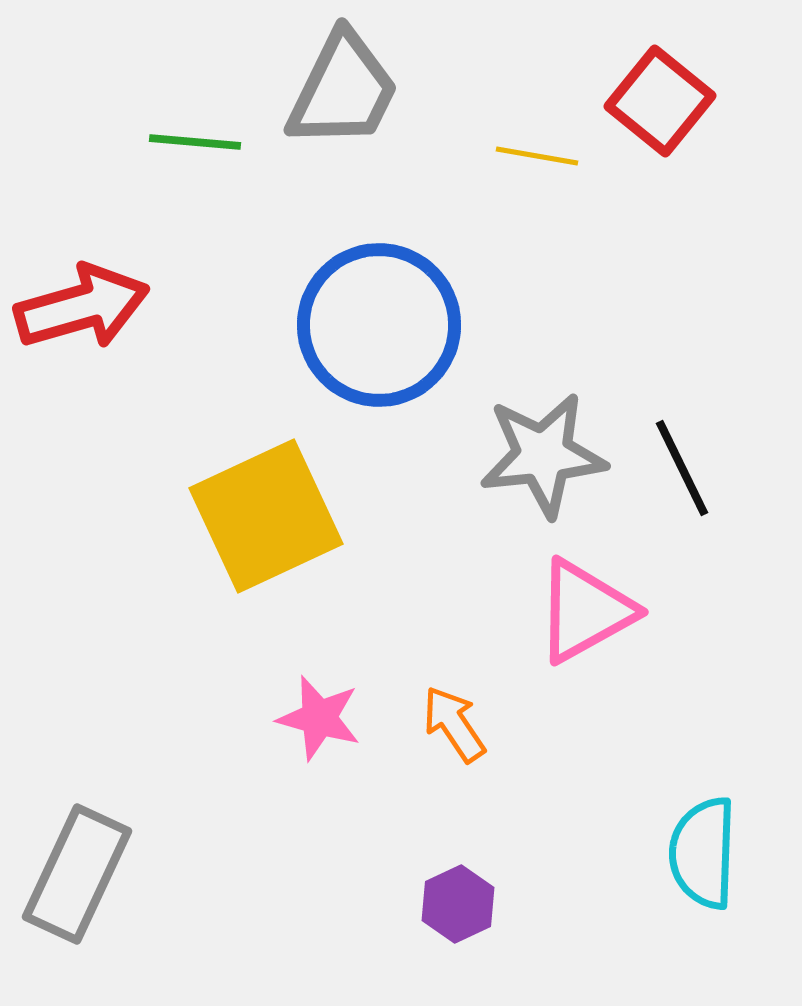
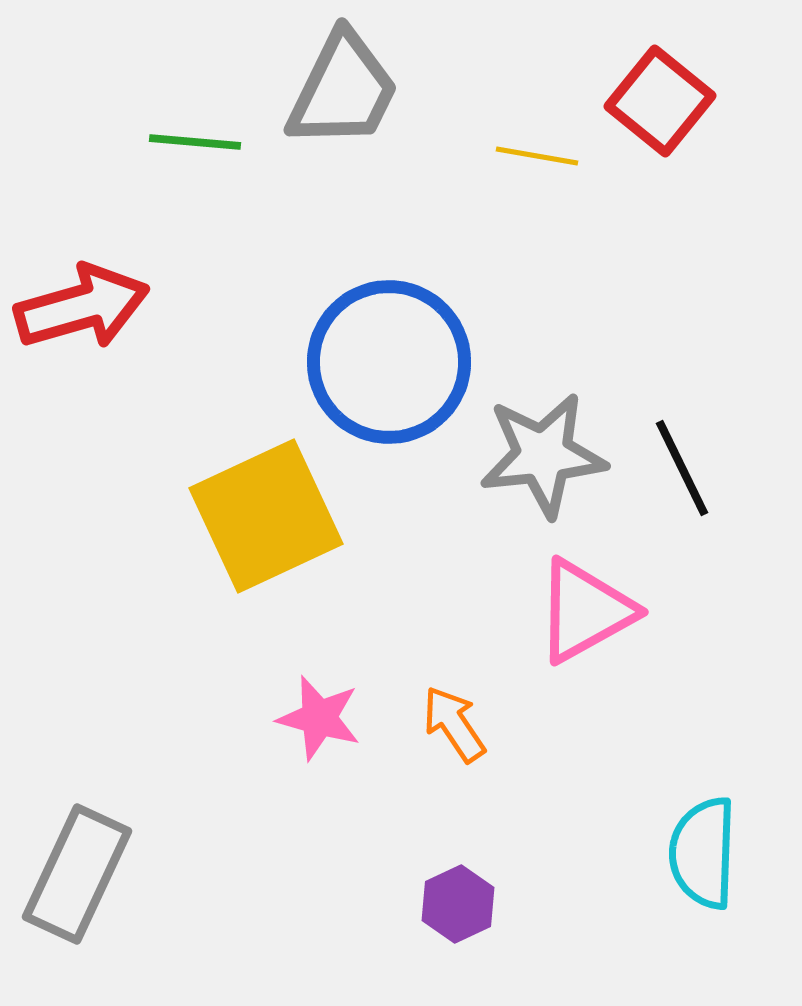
blue circle: moved 10 px right, 37 px down
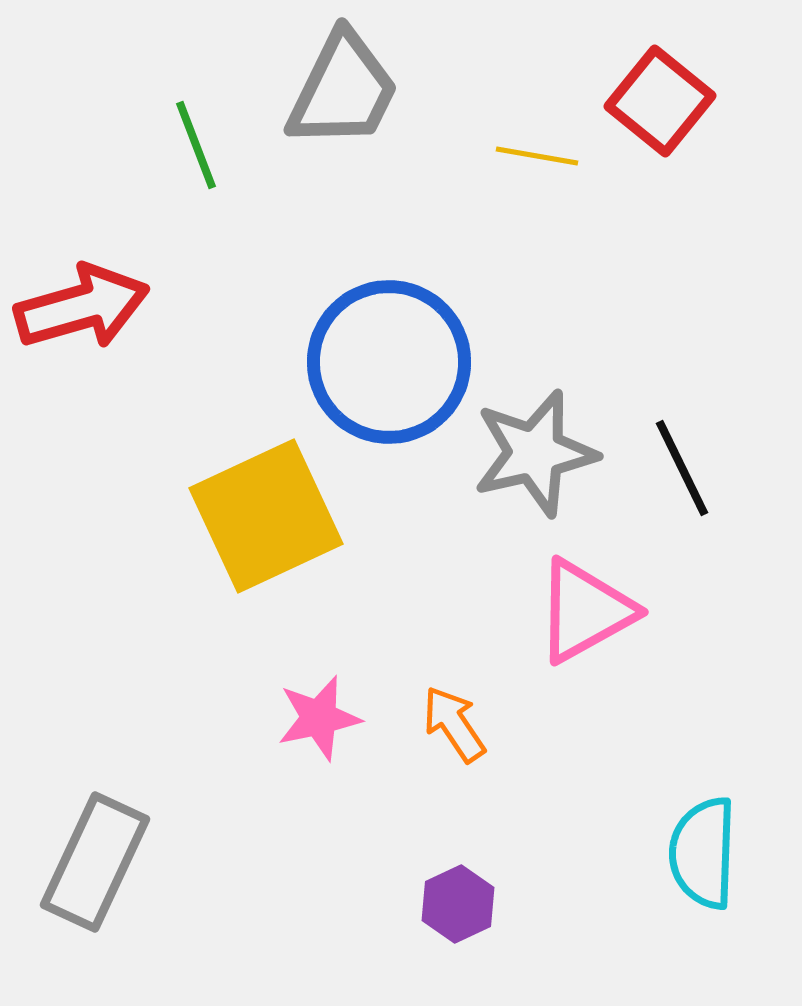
green line: moved 1 px right, 3 px down; rotated 64 degrees clockwise
gray star: moved 8 px left, 2 px up; rotated 7 degrees counterclockwise
pink star: rotated 28 degrees counterclockwise
gray rectangle: moved 18 px right, 12 px up
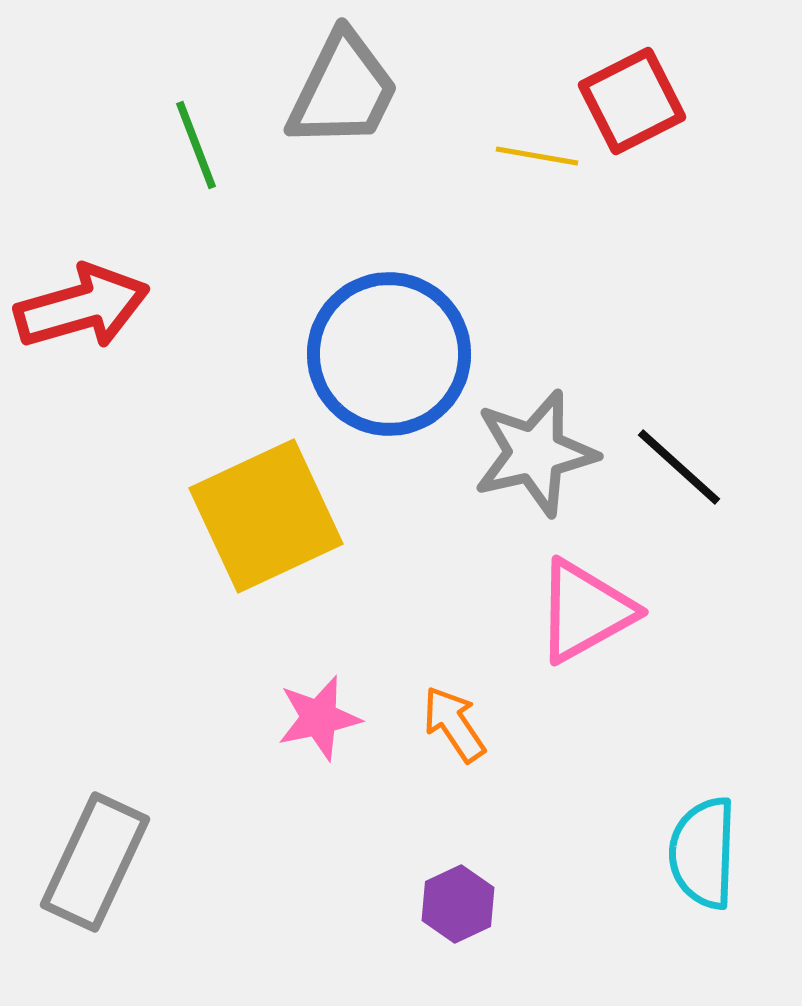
red square: moved 28 px left; rotated 24 degrees clockwise
blue circle: moved 8 px up
black line: moved 3 px left, 1 px up; rotated 22 degrees counterclockwise
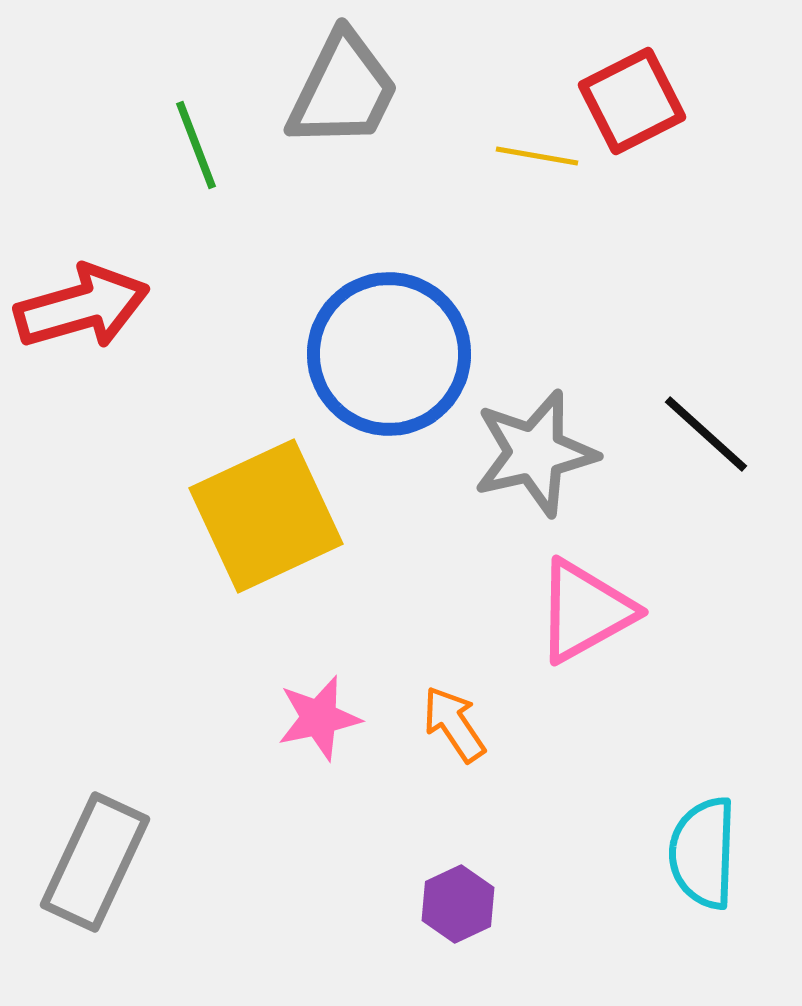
black line: moved 27 px right, 33 px up
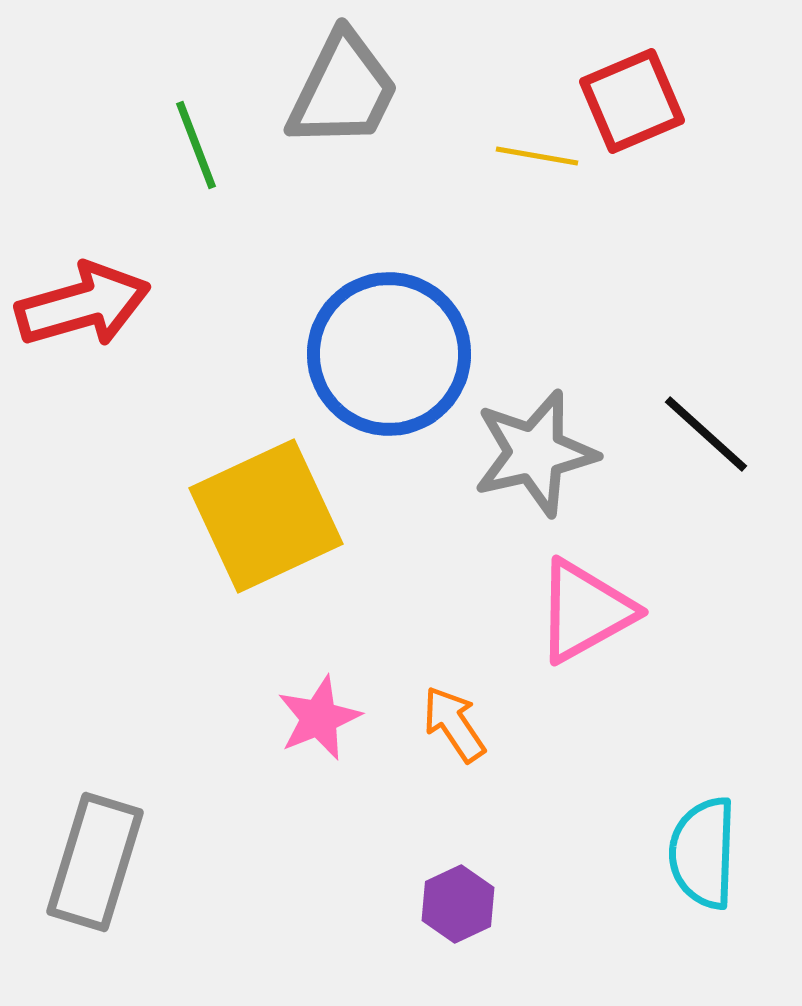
red square: rotated 4 degrees clockwise
red arrow: moved 1 px right, 2 px up
pink star: rotated 10 degrees counterclockwise
gray rectangle: rotated 8 degrees counterclockwise
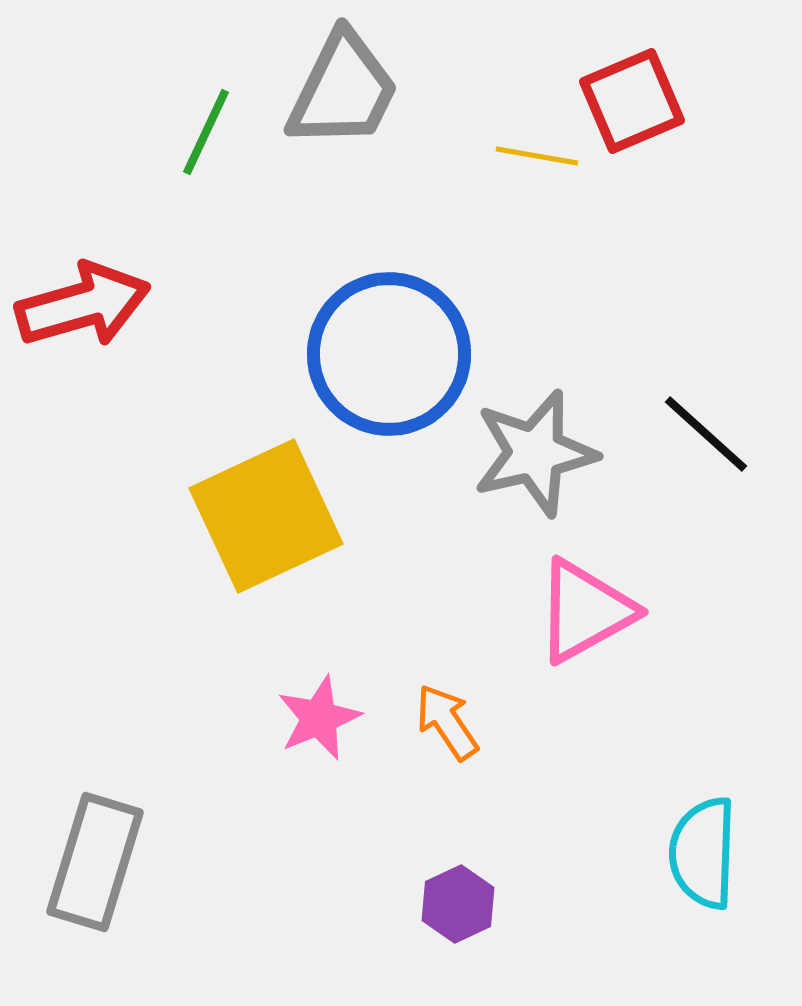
green line: moved 10 px right, 13 px up; rotated 46 degrees clockwise
orange arrow: moved 7 px left, 2 px up
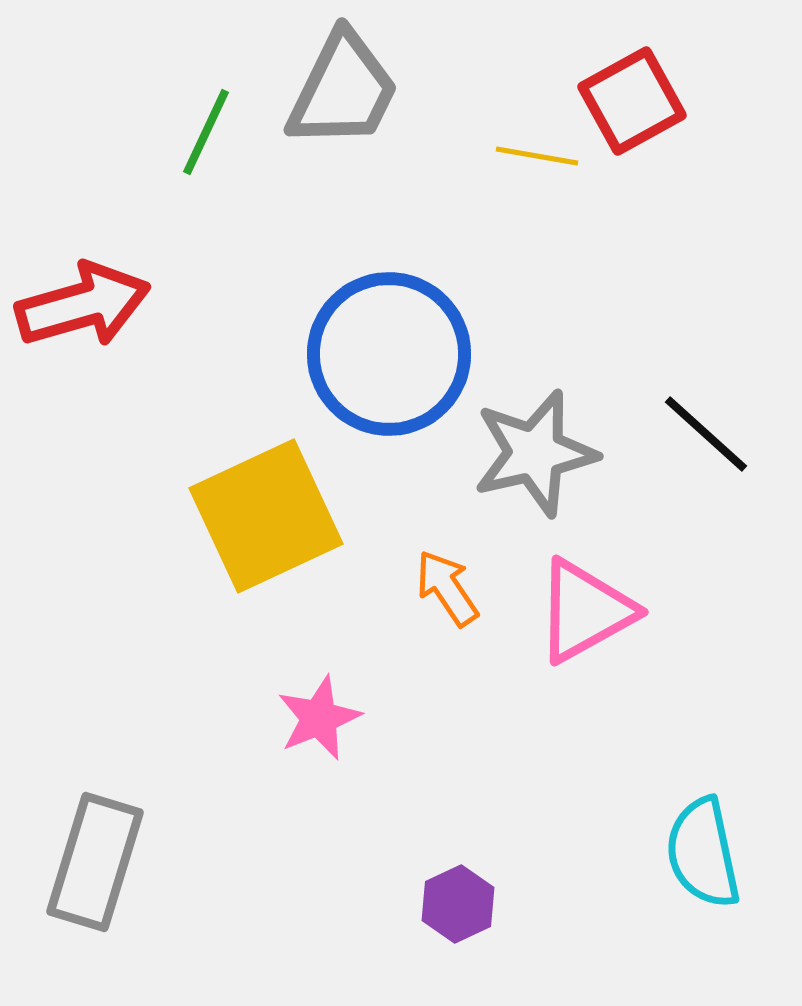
red square: rotated 6 degrees counterclockwise
orange arrow: moved 134 px up
cyan semicircle: rotated 14 degrees counterclockwise
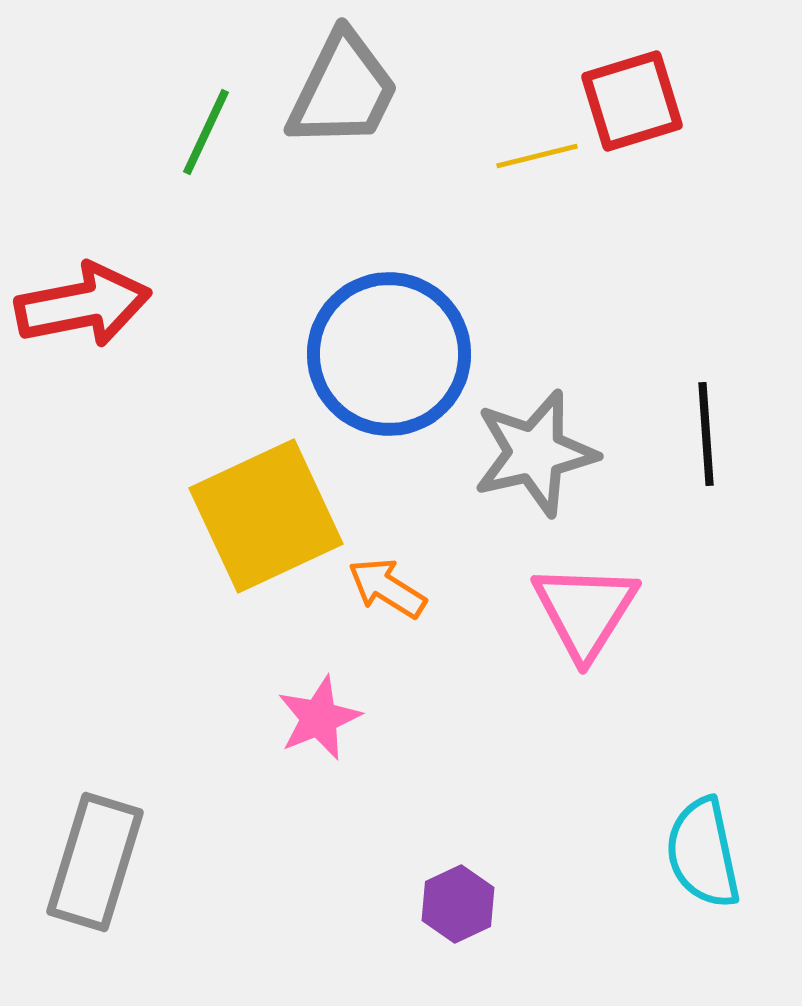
red square: rotated 12 degrees clockwise
yellow line: rotated 24 degrees counterclockwise
red arrow: rotated 5 degrees clockwise
black line: rotated 44 degrees clockwise
orange arrow: moved 60 px left; rotated 24 degrees counterclockwise
pink triangle: rotated 29 degrees counterclockwise
